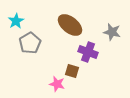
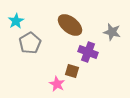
pink star: rotated 14 degrees clockwise
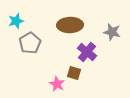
cyan star: rotated 14 degrees clockwise
brown ellipse: rotated 40 degrees counterclockwise
purple cross: moved 1 px left; rotated 18 degrees clockwise
brown square: moved 2 px right, 2 px down
